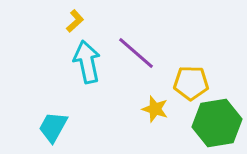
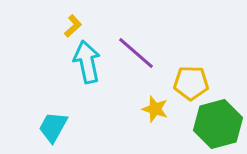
yellow L-shape: moved 2 px left, 5 px down
green hexagon: moved 1 px right, 1 px down; rotated 6 degrees counterclockwise
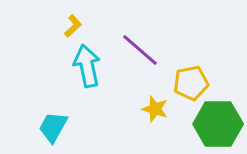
purple line: moved 4 px right, 3 px up
cyan arrow: moved 4 px down
yellow pentagon: rotated 12 degrees counterclockwise
green hexagon: rotated 15 degrees clockwise
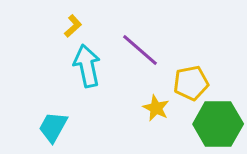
yellow star: moved 1 px right, 1 px up; rotated 8 degrees clockwise
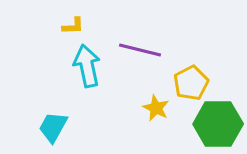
yellow L-shape: rotated 40 degrees clockwise
purple line: rotated 27 degrees counterclockwise
yellow pentagon: rotated 16 degrees counterclockwise
